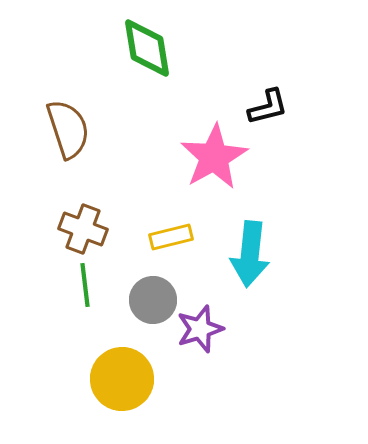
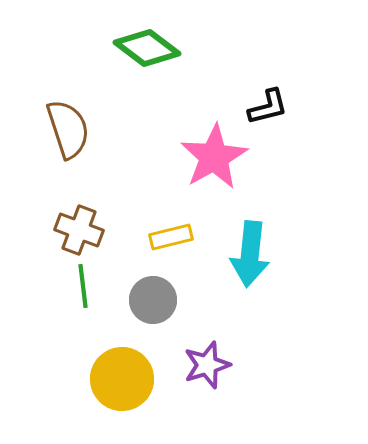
green diamond: rotated 44 degrees counterclockwise
brown cross: moved 4 px left, 1 px down
green line: moved 2 px left, 1 px down
purple star: moved 7 px right, 36 px down
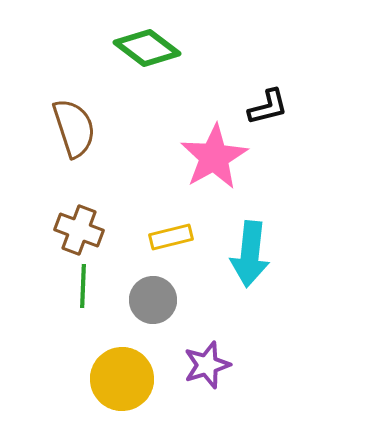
brown semicircle: moved 6 px right, 1 px up
green line: rotated 9 degrees clockwise
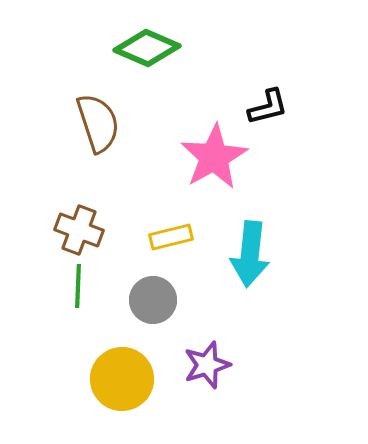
green diamond: rotated 14 degrees counterclockwise
brown semicircle: moved 24 px right, 5 px up
green line: moved 5 px left
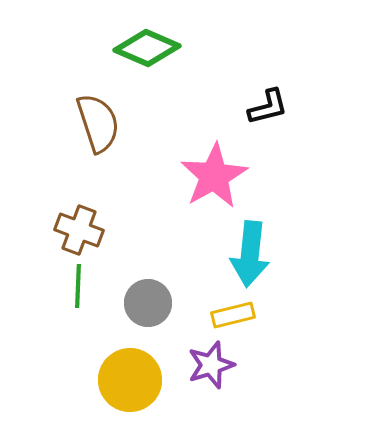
pink star: moved 19 px down
yellow rectangle: moved 62 px right, 78 px down
gray circle: moved 5 px left, 3 px down
purple star: moved 4 px right
yellow circle: moved 8 px right, 1 px down
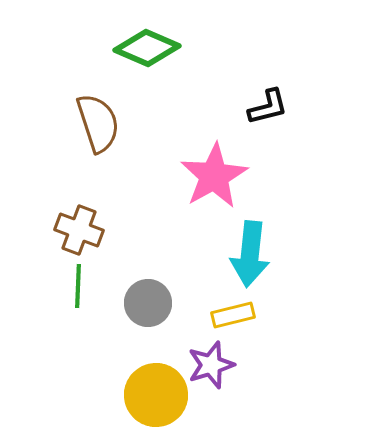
yellow circle: moved 26 px right, 15 px down
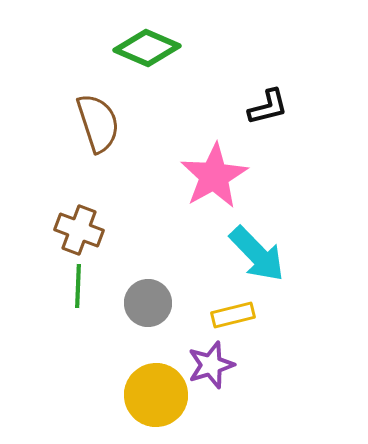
cyan arrow: moved 7 px right; rotated 50 degrees counterclockwise
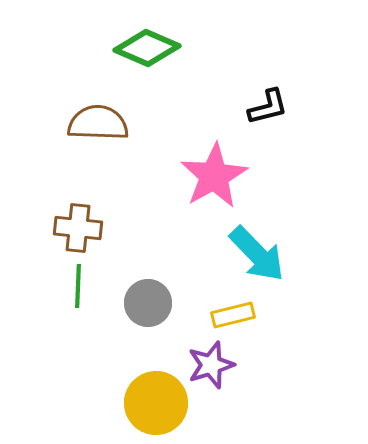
brown semicircle: rotated 70 degrees counterclockwise
brown cross: moved 1 px left, 2 px up; rotated 15 degrees counterclockwise
yellow circle: moved 8 px down
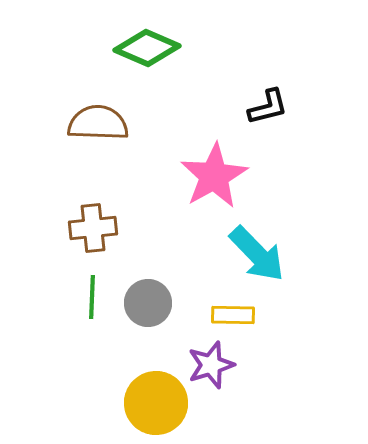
brown cross: moved 15 px right; rotated 12 degrees counterclockwise
green line: moved 14 px right, 11 px down
yellow rectangle: rotated 15 degrees clockwise
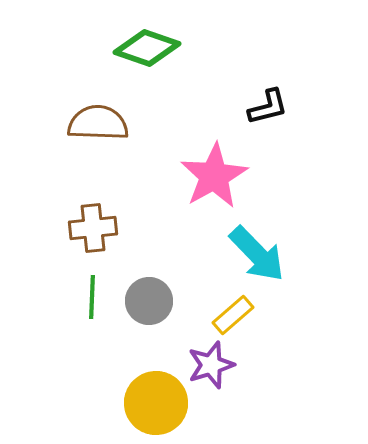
green diamond: rotated 4 degrees counterclockwise
gray circle: moved 1 px right, 2 px up
yellow rectangle: rotated 42 degrees counterclockwise
